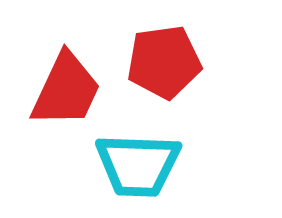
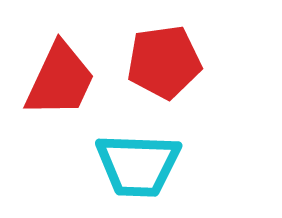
red trapezoid: moved 6 px left, 10 px up
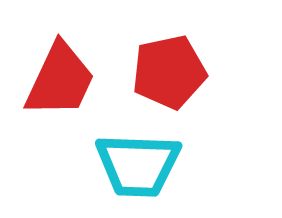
red pentagon: moved 5 px right, 10 px down; rotated 4 degrees counterclockwise
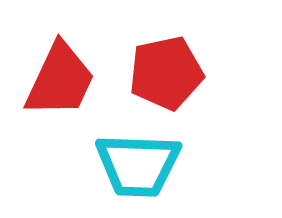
red pentagon: moved 3 px left, 1 px down
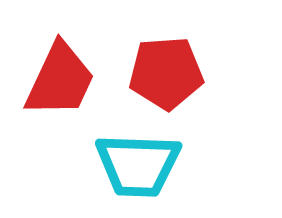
red pentagon: rotated 8 degrees clockwise
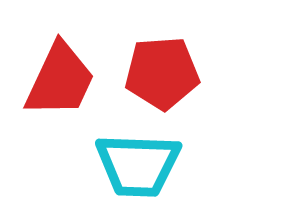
red pentagon: moved 4 px left
